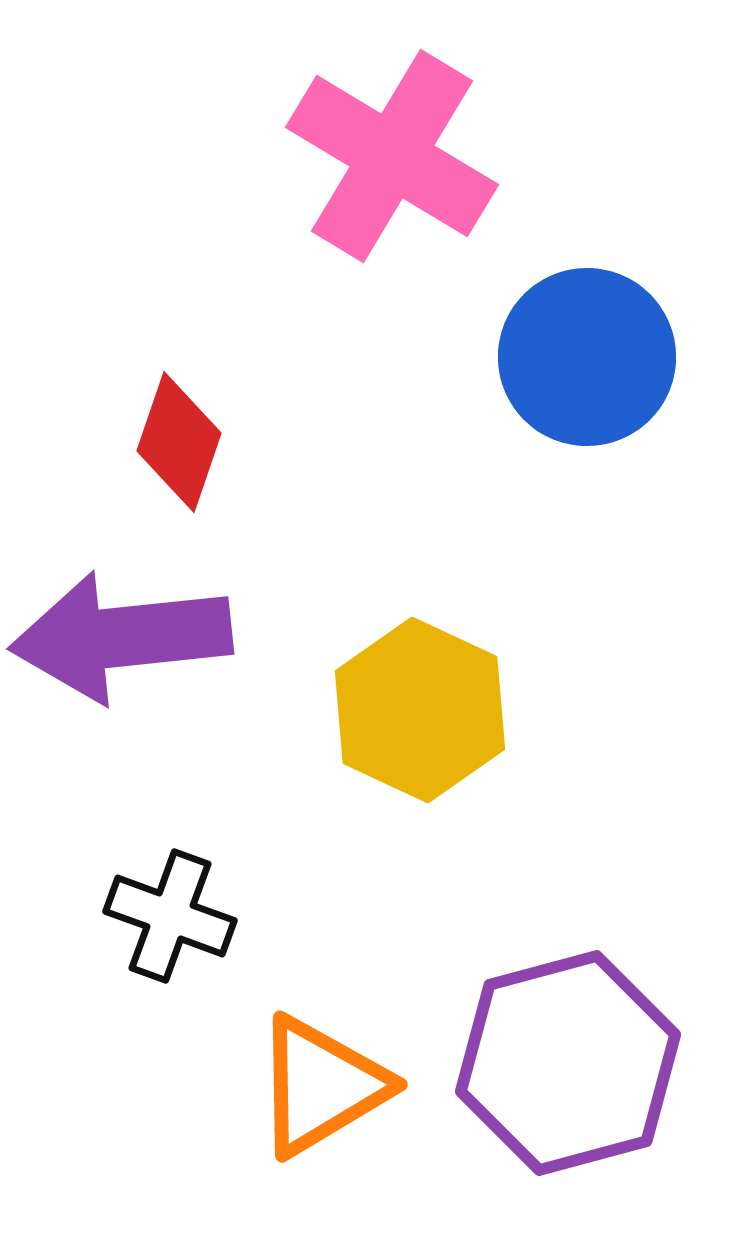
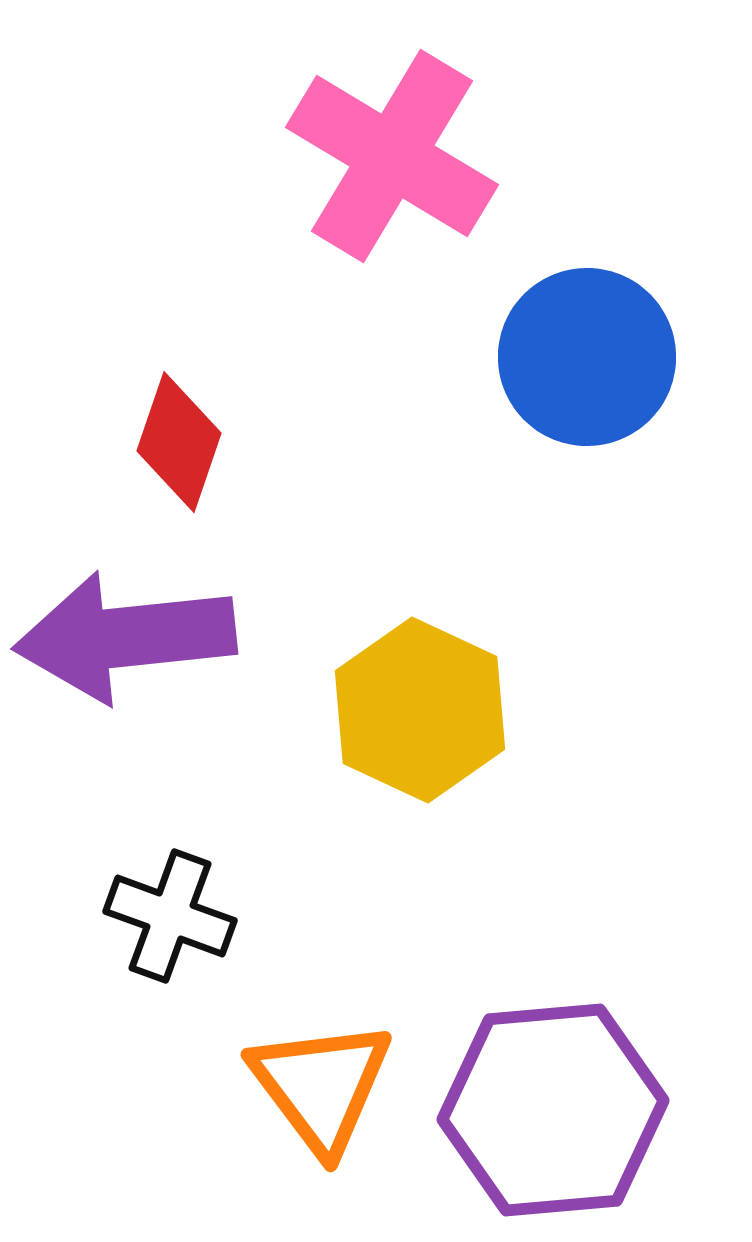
purple arrow: moved 4 px right
purple hexagon: moved 15 px left, 47 px down; rotated 10 degrees clockwise
orange triangle: rotated 36 degrees counterclockwise
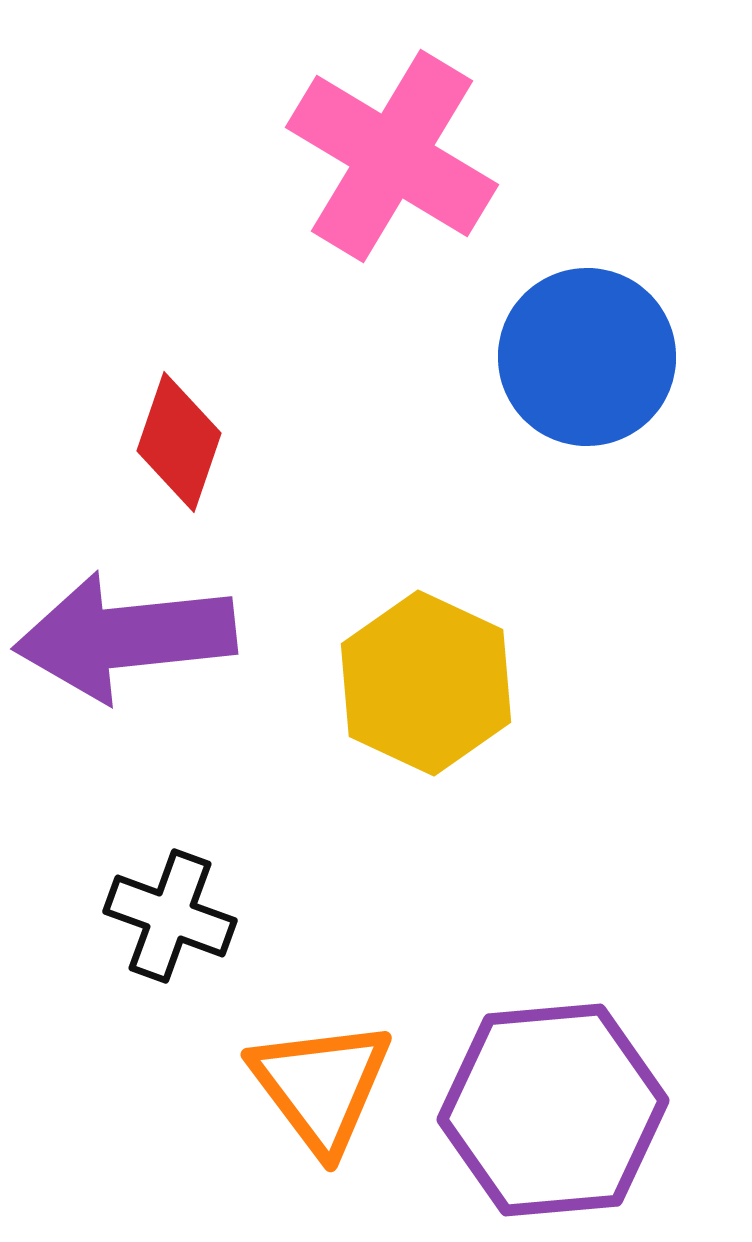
yellow hexagon: moved 6 px right, 27 px up
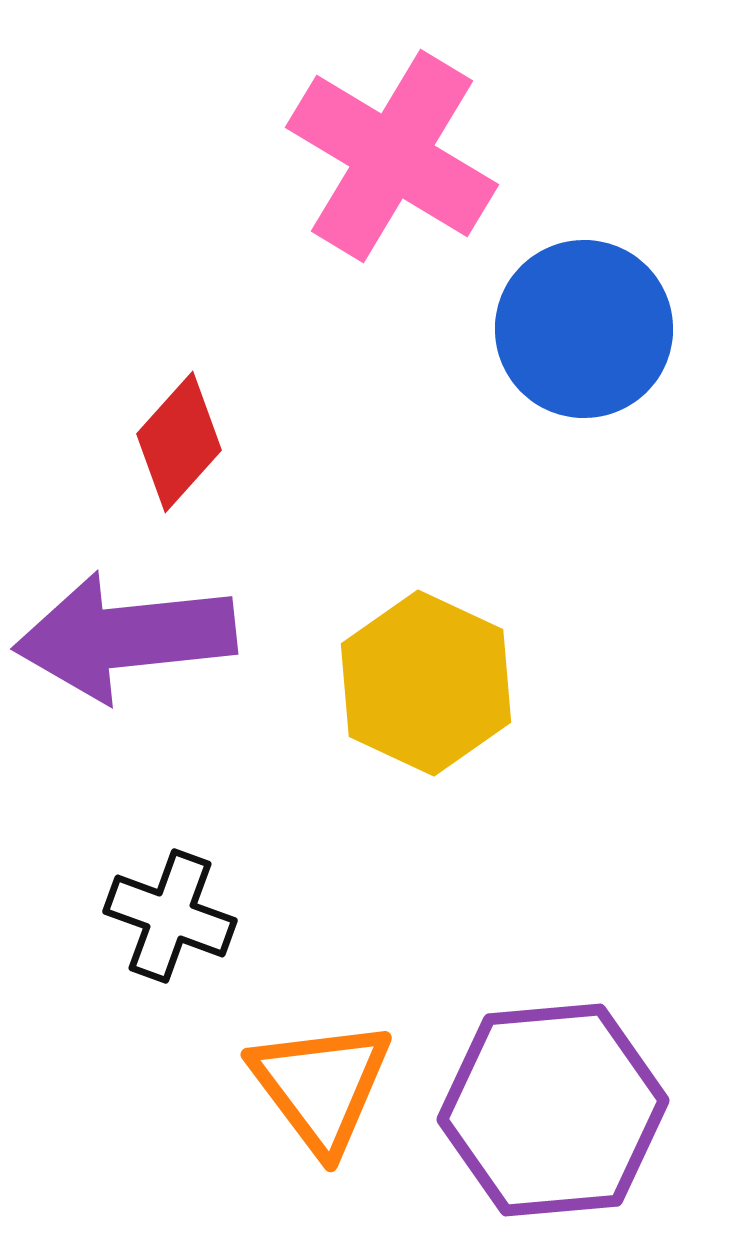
blue circle: moved 3 px left, 28 px up
red diamond: rotated 23 degrees clockwise
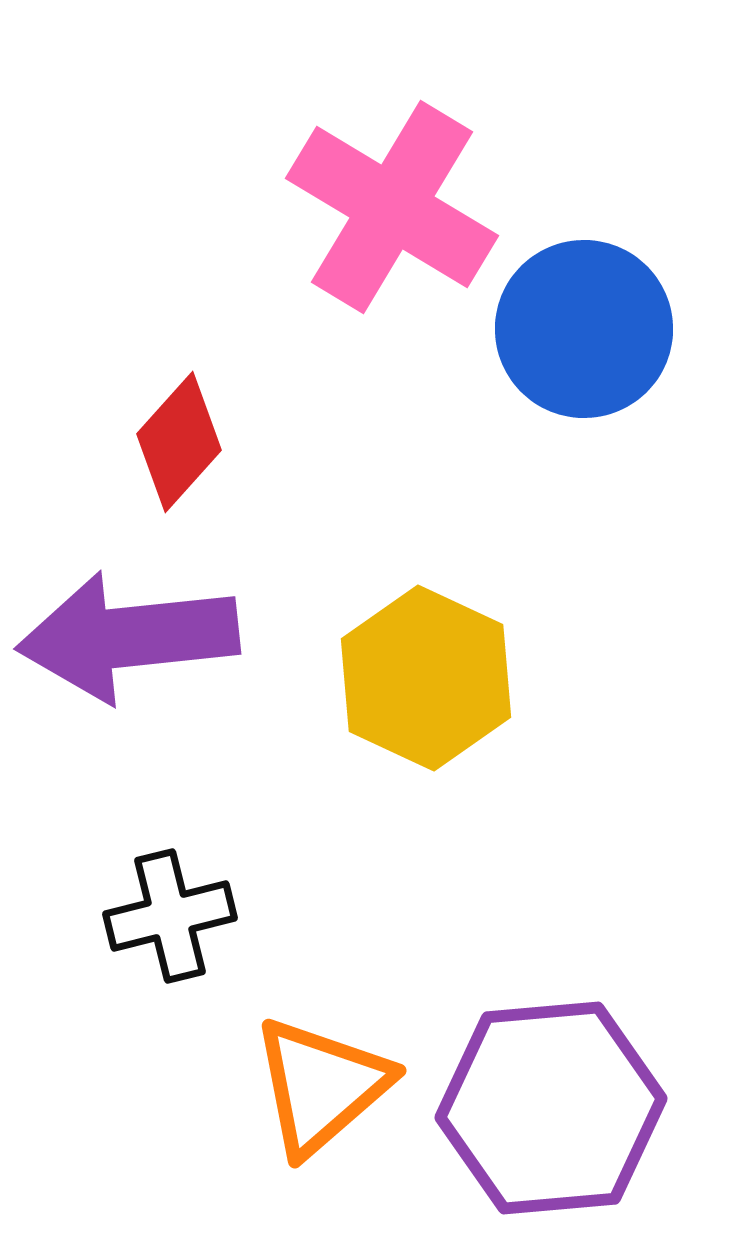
pink cross: moved 51 px down
purple arrow: moved 3 px right
yellow hexagon: moved 5 px up
black cross: rotated 34 degrees counterclockwise
orange triangle: rotated 26 degrees clockwise
purple hexagon: moved 2 px left, 2 px up
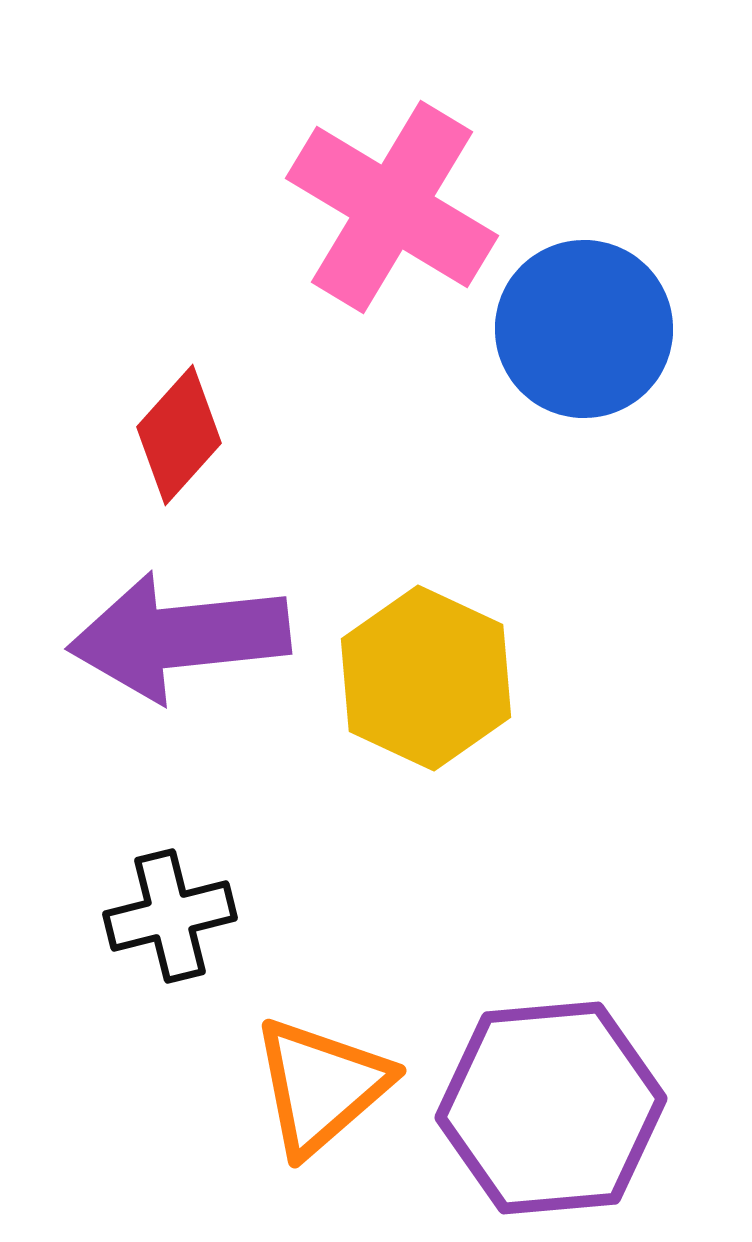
red diamond: moved 7 px up
purple arrow: moved 51 px right
